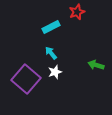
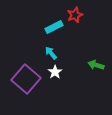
red star: moved 2 px left, 3 px down
cyan rectangle: moved 3 px right
white star: rotated 16 degrees counterclockwise
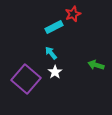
red star: moved 2 px left, 1 px up
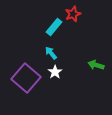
cyan rectangle: rotated 24 degrees counterclockwise
purple square: moved 1 px up
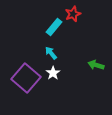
white star: moved 2 px left, 1 px down
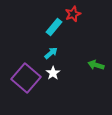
cyan arrow: rotated 88 degrees clockwise
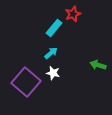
cyan rectangle: moved 1 px down
green arrow: moved 2 px right
white star: rotated 24 degrees counterclockwise
purple square: moved 4 px down
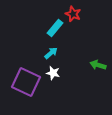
red star: rotated 28 degrees counterclockwise
cyan rectangle: moved 1 px right
purple square: rotated 16 degrees counterclockwise
